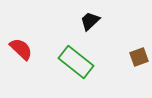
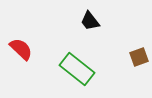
black trapezoid: rotated 85 degrees counterclockwise
green rectangle: moved 1 px right, 7 px down
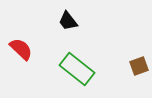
black trapezoid: moved 22 px left
brown square: moved 9 px down
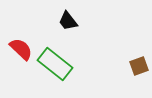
green rectangle: moved 22 px left, 5 px up
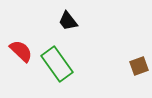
red semicircle: moved 2 px down
green rectangle: moved 2 px right; rotated 16 degrees clockwise
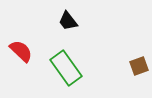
green rectangle: moved 9 px right, 4 px down
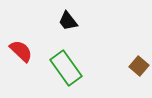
brown square: rotated 30 degrees counterclockwise
